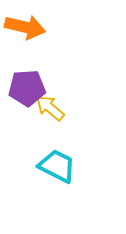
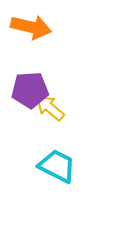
orange arrow: moved 6 px right
purple pentagon: moved 3 px right, 2 px down
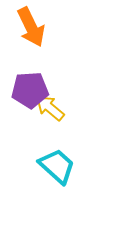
orange arrow: rotated 51 degrees clockwise
cyan trapezoid: rotated 15 degrees clockwise
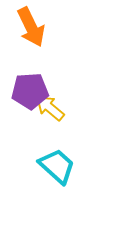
purple pentagon: moved 1 px down
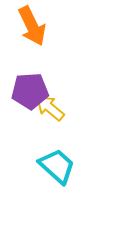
orange arrow: moved 1 px right, 1 px up
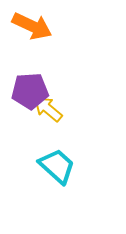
orange arrow: rotated 39 degrees counterclockwise
yellow arrow: moved 2 px left, 1 px down
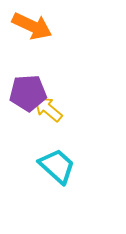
purple pentagon: moved 2 px left, 2 px down
